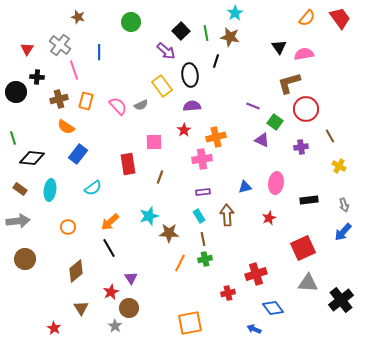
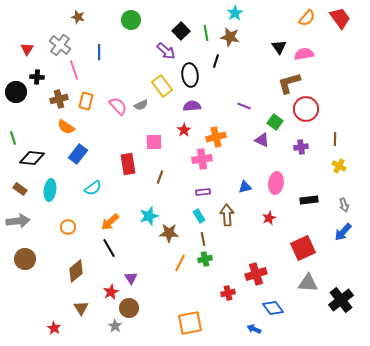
green circle at (131, 22): moved 2 px up
purple line at (253, 106): moved 9 px left
brown line at (330, 136): moved 5 px right, 3 px down; rotated 32 degrees clockwise
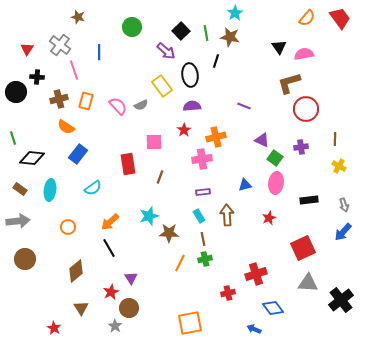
green circle at (131, 20): moved 1 px right, 7 px down
green square at (275, 122): moved 36 px down
blue triangle at (245, 187): moved 2 px up
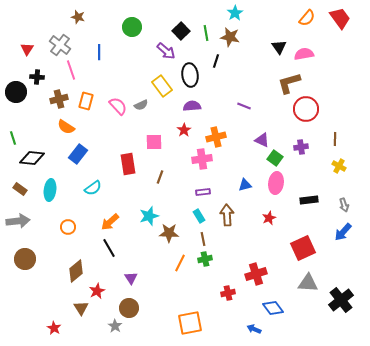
pink line at (74, 70): moved 3 px left
red star at (111, 292): moved 14 px left, 1 px up
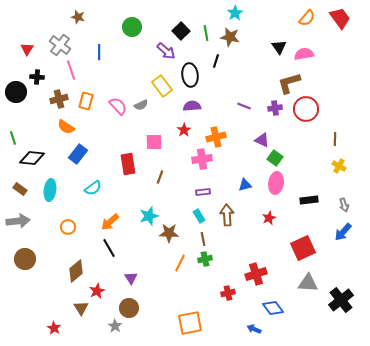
purple cross at (301, 147): moved 26 px left, 39 px up
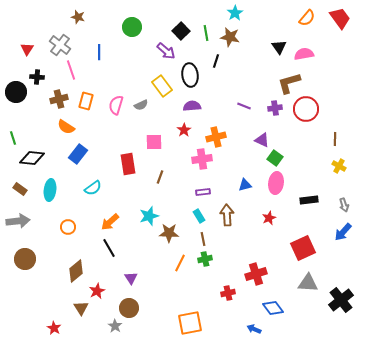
pink semicircle at (118, 106): moved 2 px left, 1 px up; rotated 120 degrees counterclockwise
